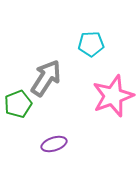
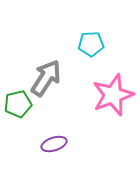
pink star: moved 1 px up
green pentagon: rotated 8 degrees clockwise
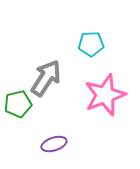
pink star: moved 8 px left
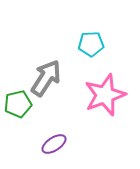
purple ellipse: rotated 15 degrees counterclockwise
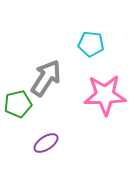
cyan pentagon: rotated 10 degrees clockwise
pink star: rotated 18 degrees clockwise
purple ellipse: moved 8 px left, 1 px up
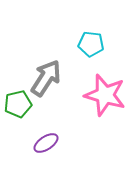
pink star: rotated 18 degrees clockwise
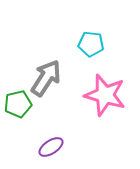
purple ellipse: moved 5 px right, 4 px down
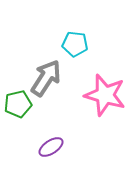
cyan pentagon: moved 16 px left
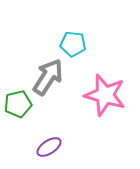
cyan pentagon: moved 2 px left
gray arrow: moved 2 px right, 1 px up
purple ellipse: moved 2 px left
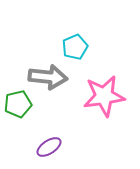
cyan pentagon: moved 2 px right, 3 px down; rotated 30 degrees counterclockwise
gray arrow: rotated 63 degrees clockwise
pink star: moved 1 px left, 1 px down; rotated 24 degrees counterclockwise
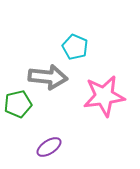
cyan pentagon: rotated 25 degrees counterclockwise
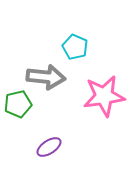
gray arrow: moved 2 px left
